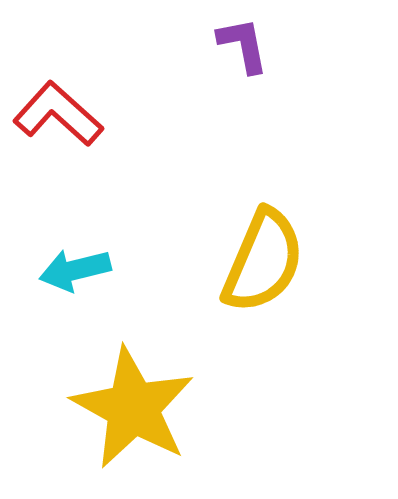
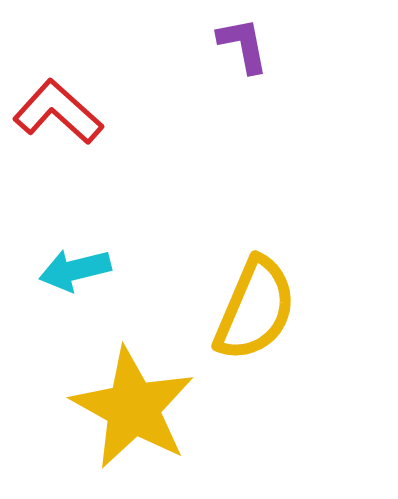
red L-shape: moved 2 px up
yellow semicircle: moved 8 px left, 48 px down
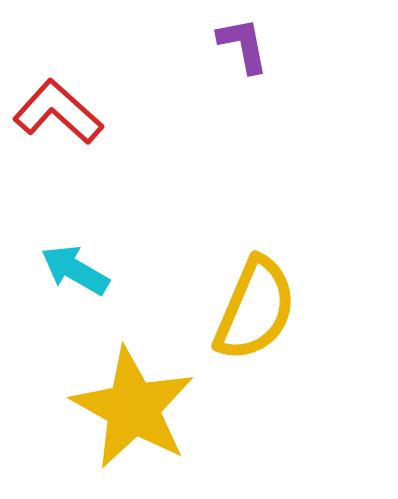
cyan arrow: rotated 44 degrees clockwise
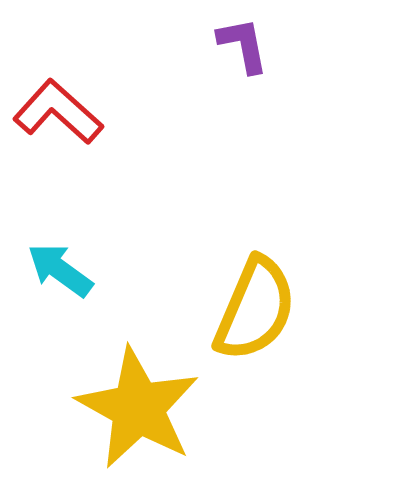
cyan arrow: moved 15 px left; rotated 6 degrees clockwise
yellow star: moved 5 px right
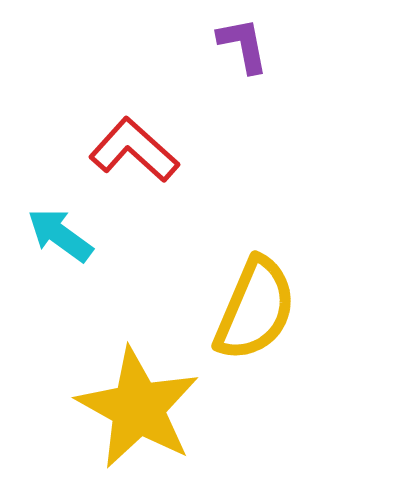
red L-shape: moved 76 px right, 38 px down
cyan arrow: moved 35 px up
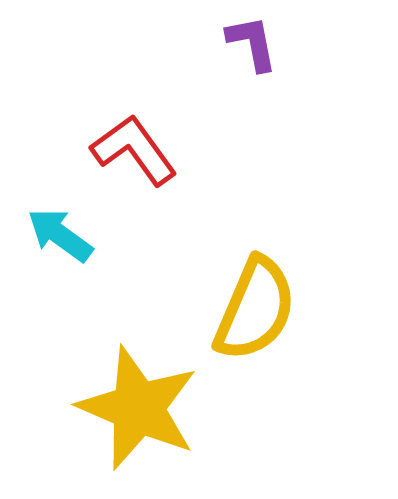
purple L-shape: moved 9 px right, 2 px up
red L-shape: rotated 12 degrees clockwise
yellow star: rotated 6 degrees counterclockwise
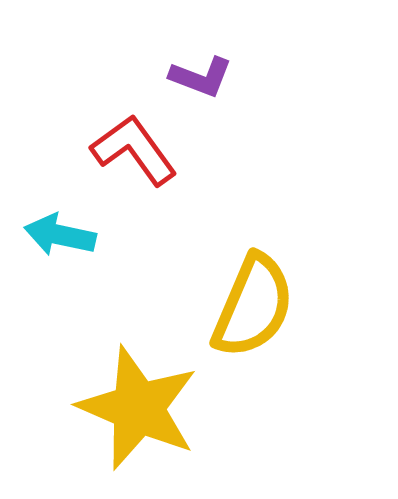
purple L-shape: moved 51 px left, 34 px down; rotated 122 degrees clockwise
cyan arrow: rotated 24 degrees counterclockwise
yellow semicircle: moved 2 px left, 3 px up
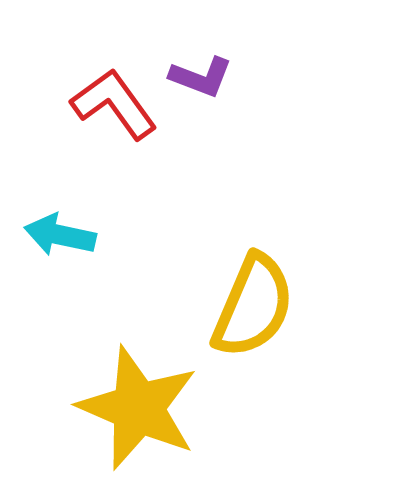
red L-shape: moved 20 px left, 46 px up
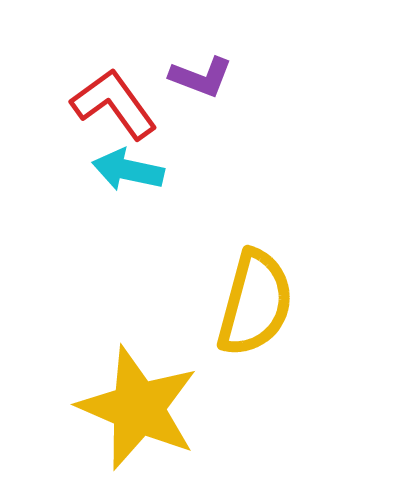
cyan arrow: moved 68 px right, 65 px up
yellow semicircle: moved 2 px right, 3 px up; rotated 8 degrees counterclockwise
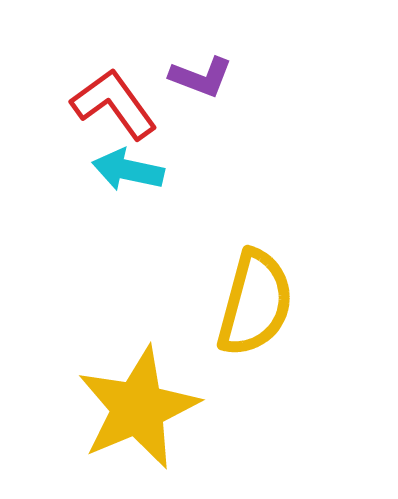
yellow star: rotated 26 degrees clockwise
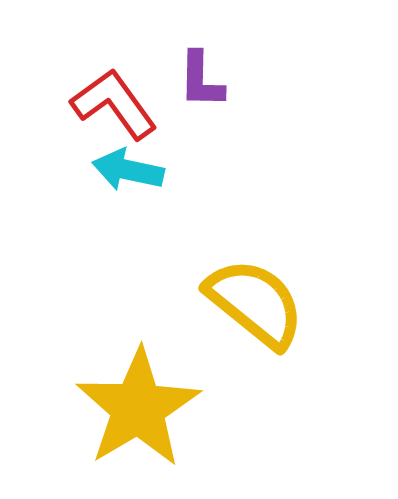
purple L-shape: moved 3 px down; rotated 70 degrees clockwise
yellow semicircle: rotated 66 degrees counterclockwise
yellow star: rotated 8 degrees counterclockwise
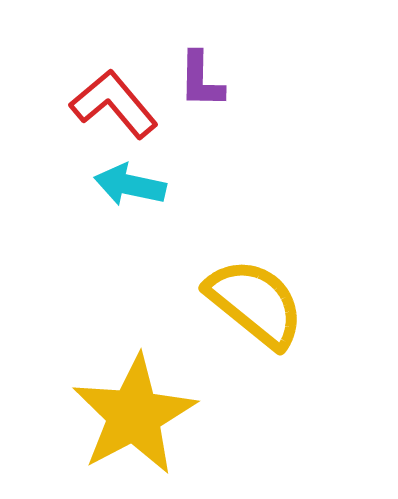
red L-shape: rotated 4 degrees counterclockwise
cyan arrow: moved 2 px right, 15 px down
yellow star: moved 4 px left, 7 px down; rotated 3 degrees clockwise
